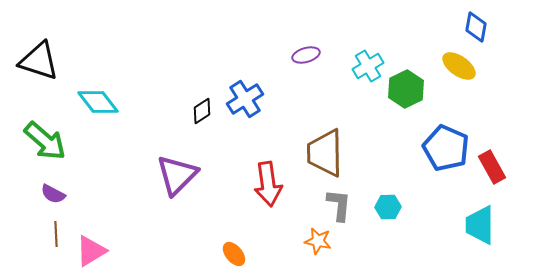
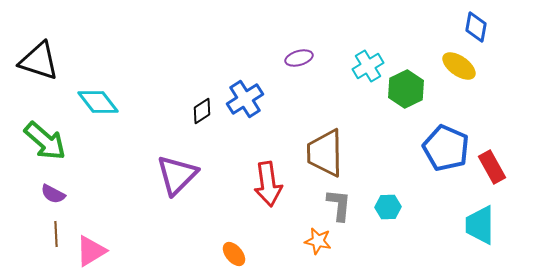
purple ellipse: moved 7 px left, 3 px down
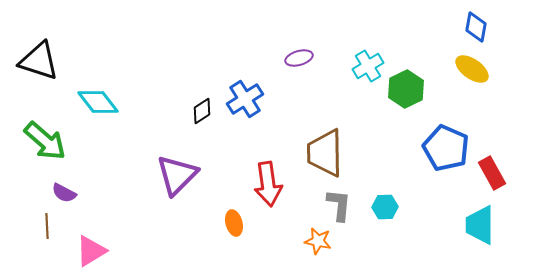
yellow ellipse: moved 13 px right, 3 px down
red rectangle: moved 6 px down
purple semicircle: moved 11 px right, 1 px up
cyan hexagon: moved 3 px left
brown line: moved 9 px left, 8 px up
orange ellipse: moved 31 px up; rotated 25 degrees clockwise
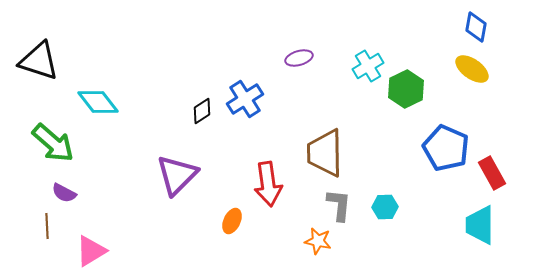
green arrow: moved 8 px right, 2 px down
orange ellipse: moved 2 px left, 2 px up; rotated 40 degrees clockwise
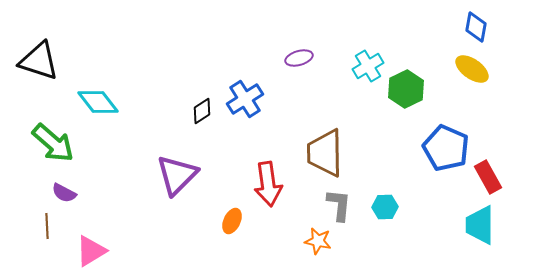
red rectangle: moved 4 px left, 4 px down
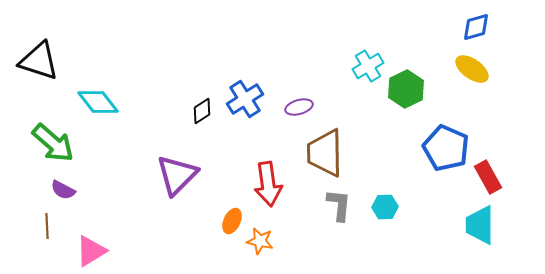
blue diamond: rotated 64 degrees clockwise
purple ellipse: moved 49 px down
purple semicircle: moved 1 px left, 3 px up
orange star: moved 58 px left
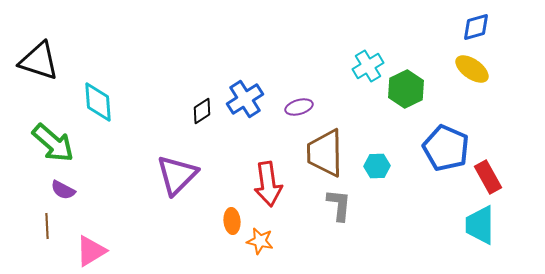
cyan diamond: rotated 33 degrees clockwise
cyan hexagon: moved 8 px left, 41 px up
orange ellipse: rotated 30 degrees counterclockwise
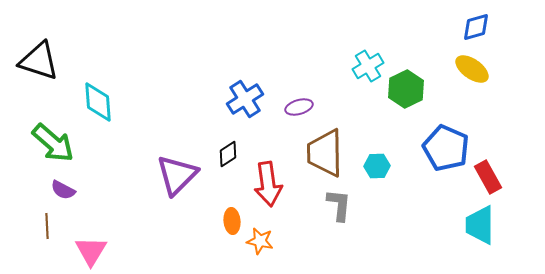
black diamond: moved 26 px right, 43 px down
pink triangle: rotated 28 degrees counterclockwise
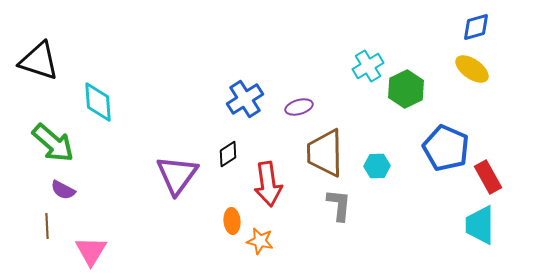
purple triangle: rotated 9 degrees counterclockwise
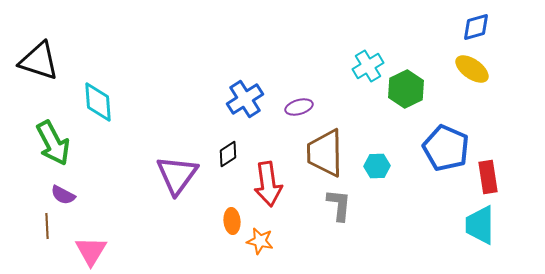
green arrow: rotated 21 degrees clockwise
red rectangle: rotated 20 degrees clockwise
purple semicircle: moved 5 px down
